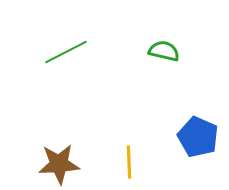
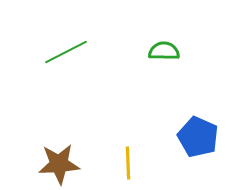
green semicircle: rotated 12 degrees counterclockwise
yellow line: moved 1 px left, 1 px down
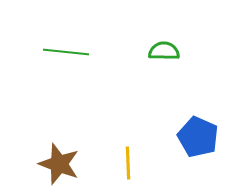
green line: rotated 33 degrees clockwise
brown star: rotated 24 degrees clockwise
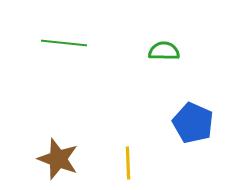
green line: moved 2 px left, 9 px up
blue pentagon: moved 5 px left, 14 px up
brown star: moved 1 px left, 5 px up
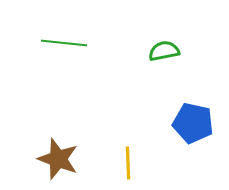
green semicircle: rotated 12 degrees counterclockwise
blue pentagon: rotated 12 degrees counterclockwise
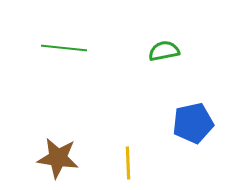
green line: moved 5 px down
blue pentagon: rotated 24 degrees counterclockwise
brown star: moved 1 px up; rotated 12 degrees counterclockwise
